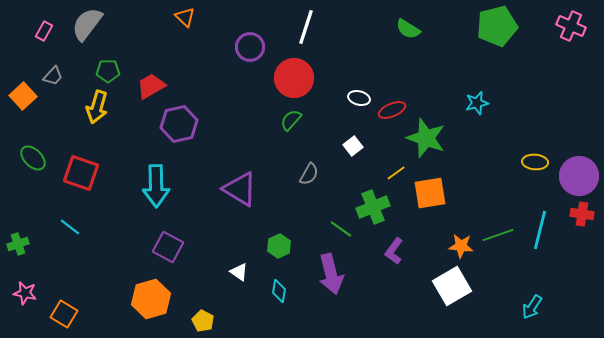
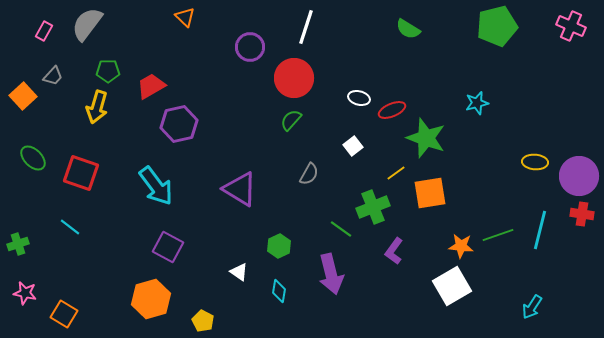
cyan arrow at (156, 186): rotated 36 degrees counterclockwise
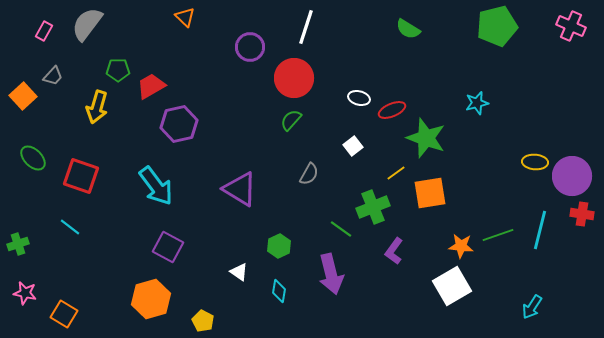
green pentagon at (108, 71): moved 10 px right, 1 px up
red square at (81, 173): moved 3 px down
purple circle at (579, 176): moved 7 px left
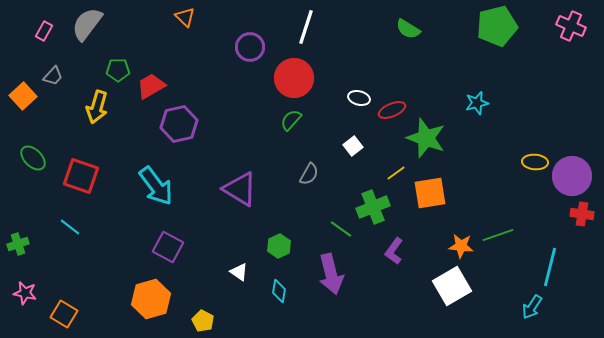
cyan line at (540, 230): moved 10 px right, 37 px down
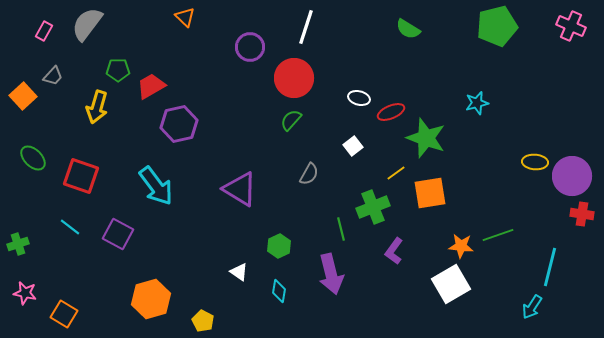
red ellipse at (392, 110): moved 1 px left, 2 px down
green line at (341, 229): rotated 40 degrees clockwise
purple square at (168, 247): moved 50 px left, 13 px up
white square at (452, 286): moved 1 px left, 2 px up
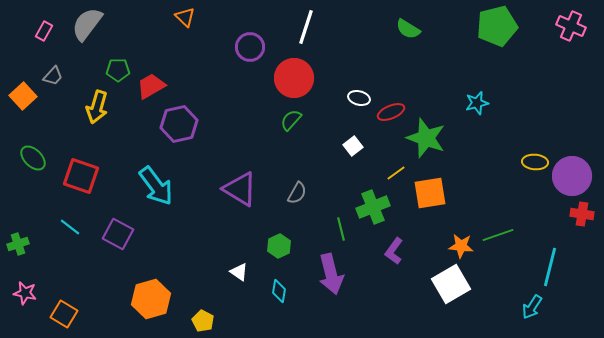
gray semicircle at (309, 174): moved 12 px left, 19 px down
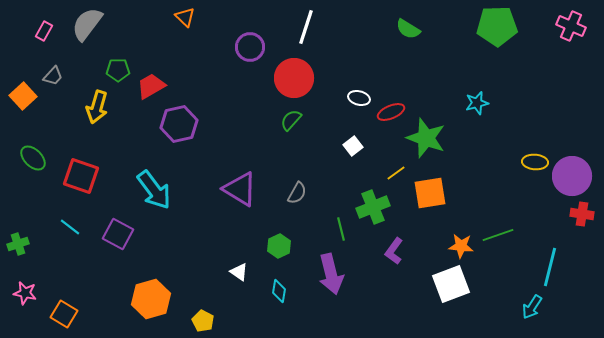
green pentagon at (497, 26): rotated 12 degrees clockwise
cyan arrow at (156, 186): moved 2 px left, 4 px down
white square at (451, 284): rotated 9 degrees clockwise
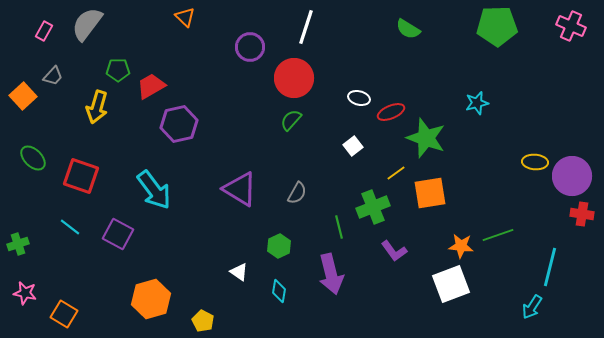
green line at (341, 229): moved 2 px left, 2 px up
purple L-shape at (394, 251): rotated 72 degrees counterclockwise
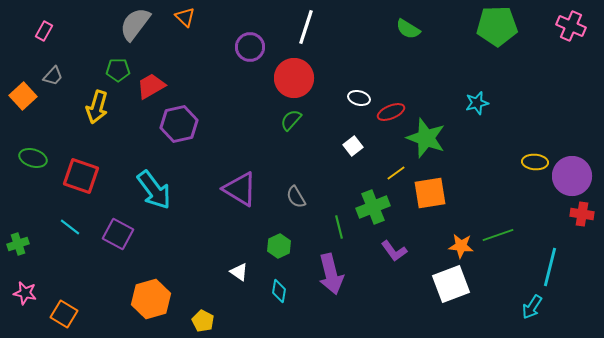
gray semicircle at (87, 24): moved 48 px right
green ellipse at (33, 158): rotated 28 degrees counterclockwise
gray semicircle at (297, 193): moved 1 px left, 4 px down; rotated 120 degrees clockwise
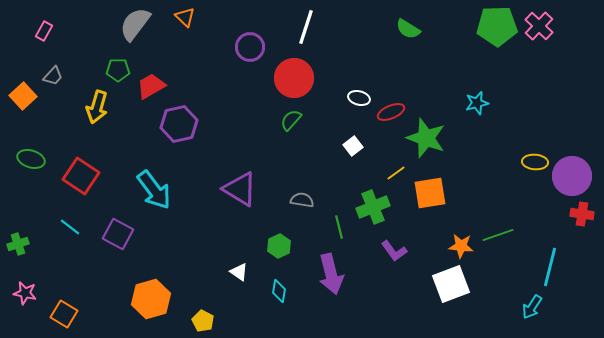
pink cross at (571, 26): moved 32 px left; rotated 20 degrees clockwise
green ellipse at (33, 158): moved 2 px left, 1 px down
red square at (81, 176): rotated 15 degrees clockwise
gray semicircle at (296, 197): moved 6 px right, 3 px down; rotated 130 degrees clockwise
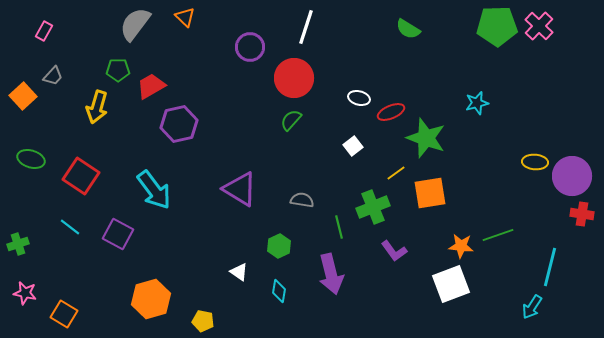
yellow pentagon at (203, 321): rotated 15 degrees counterclockwise
